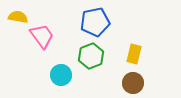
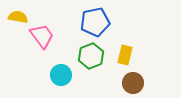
yellow rectangle: moved 9 px left, 1 px down
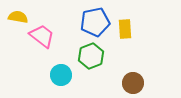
pink trapezoid: rotated 16 degrees counterclockwise
yellow rectangle: moved 26 px up; rotated 18 degrees counterclockwise
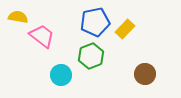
yellow rectangle: rotated 48 degrees clockwise
brown circle: moved 12 px right, 9 px up
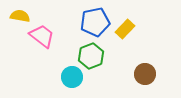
yellow semicircle: moved 2 px right, 1 px up
cyan circle: moved 11 px right, 2 px down
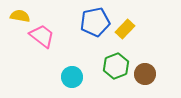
green hexagon: moved 25 px right, 10 px down
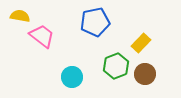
yellow rectangle: moved 16 px right, 14 px down
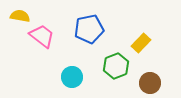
blue pentagon: moved 6 px left, 7 px down
brown circle: moved 5 px right, 9 px down
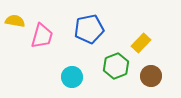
yellow semicircle: moved 5 px left, 5 px down
pink trapezoid: rotated 68 degrees clockwise
brown circle: moved 1 px right, 7 px up
